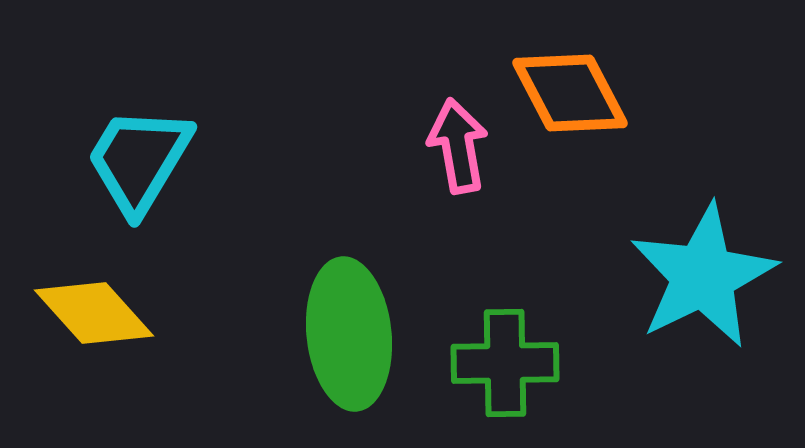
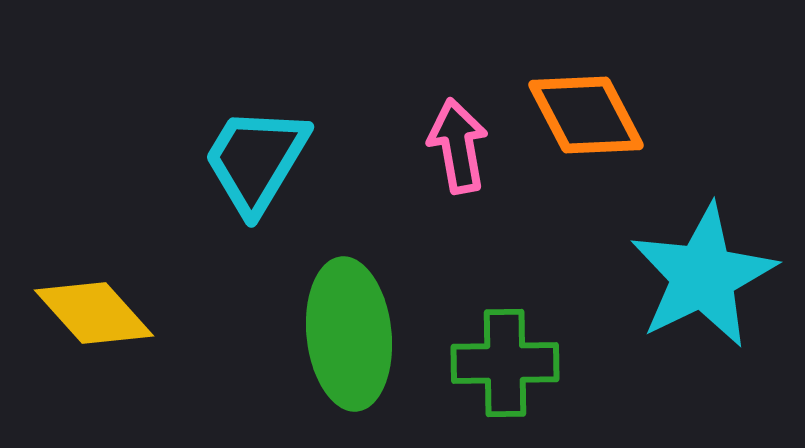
orange diamond: moved 16 px right, 22 px down
cyan trapezoid: moved 117 px right
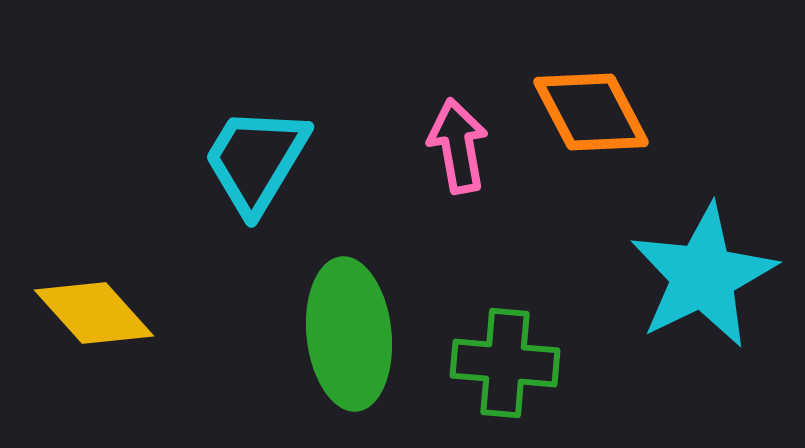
orange diamond: moved 5 px right, 3 px up
green cross: rotated 6 degrees clockwise
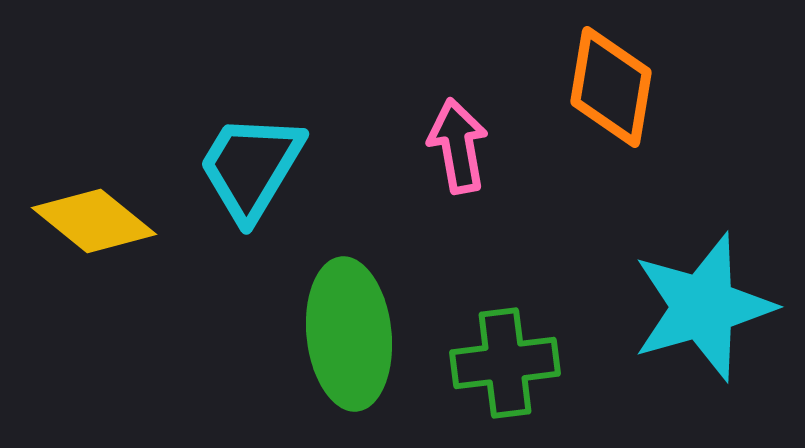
orange diamond: moved 20 px right, 25 px up; rotated 37 degrees clockwise
cyan trapezoid: moved 5 px left, 7 px down
cyan star: moved 31 px down; rotated 10 degrees clockwise
yellow diamond: moved 92 px up; rotated 9 degrees counterclockwise
green cross: rotated 12 degrees counterclockwise
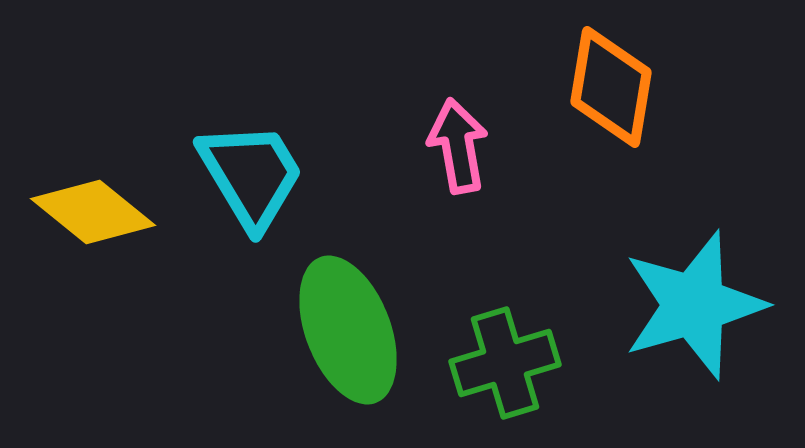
cyan trapezoid: moved 8 px down; rotated 118 degrees clockwise
yellow diamond: moved 1 px left, 9 px up
cyan star: moved 9 px left, 2 px up
green ellipse: moved 1 px left, 4 px up; rotated 15 degrees counterclockwise
green cross: rotated 10 degrees counterclockwise
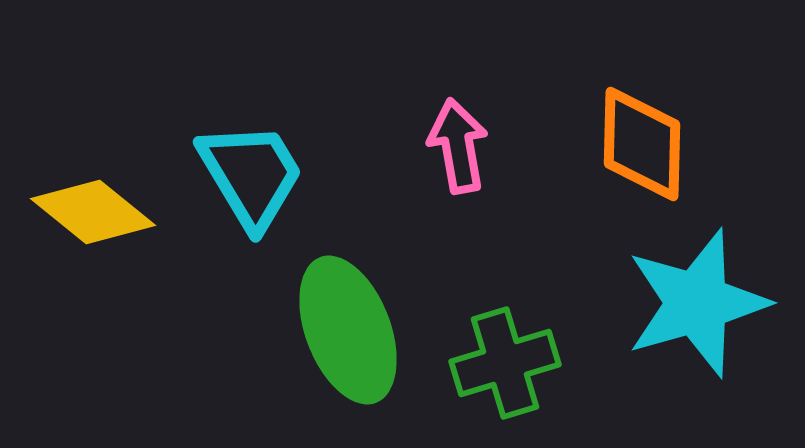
orange diamond: moved 31 px right, 57 px down; rotated 8 degrees counterclockwise
cyan star: moved 3 px right, 2 px up
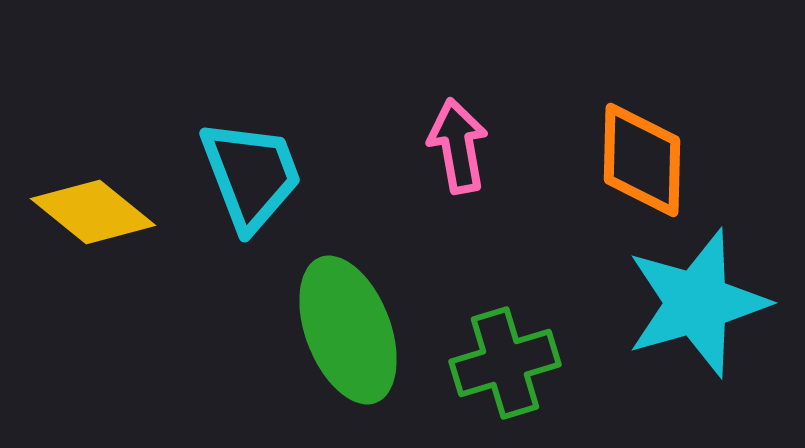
orange diamond: moved 16 px down
cyan trapezoid: rotated 10 degrees clockwise
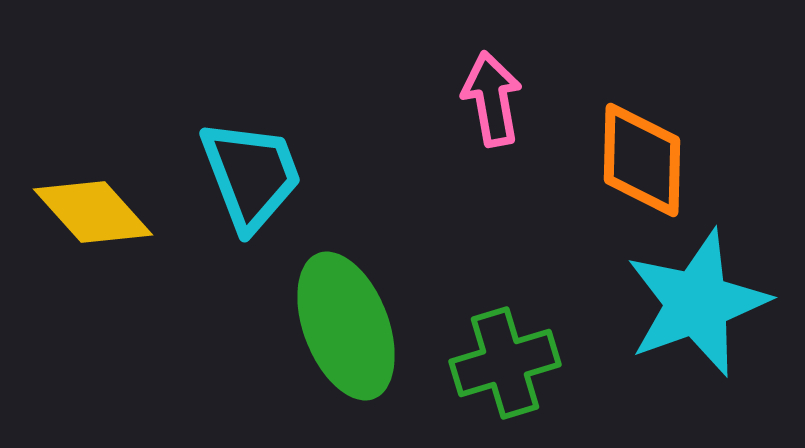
pink arrow: moved 34 px right, 47 px up
yellow diamond: rotated 9 degrees clockwise
cyan star: rotated 4 degrees counterclockwise
green ellipse: moved 2 px left, 4 px up
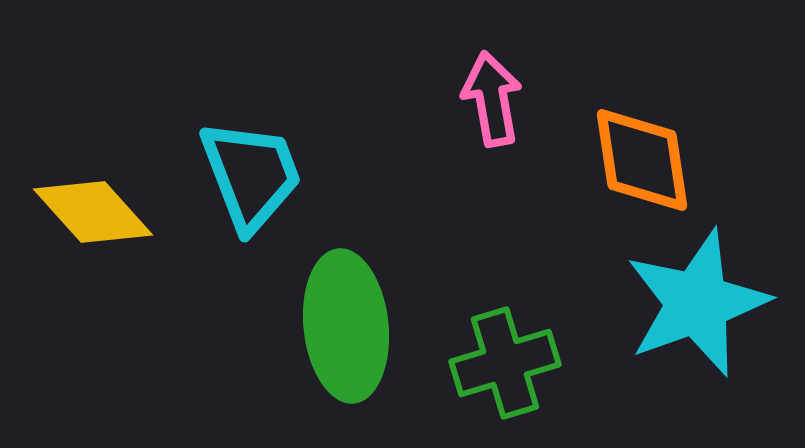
orange diamond: rotated 10 degrees counterclockwise
green ellipse: rotated 15 degrees clockwise
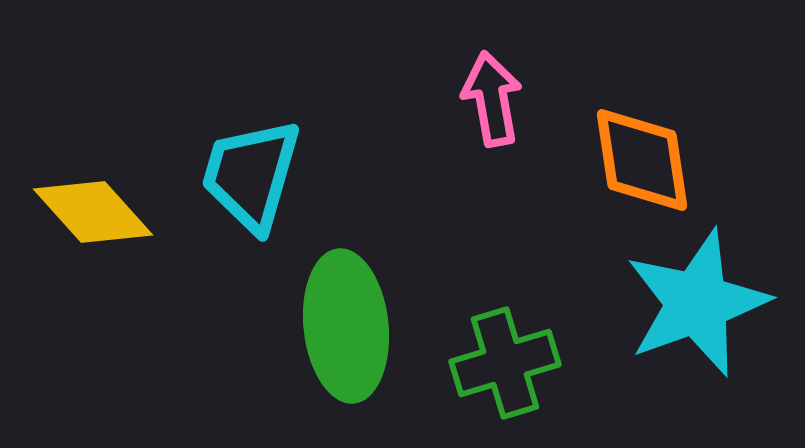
cyan trapezoid: rotated 143 degrees counterclockwise
